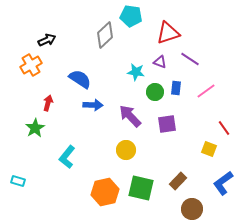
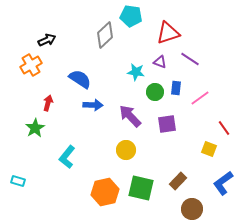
pink line: moved 6 px left, 7 px down
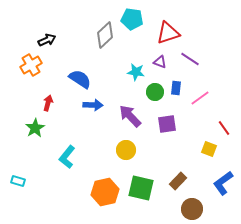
cyan pentagon: moved 1 px right, 3 px down
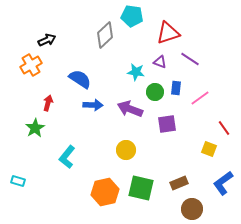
cyan pentagon: moved 3 px up
purple arrow: moved 7 px up; rotated 25 degrees counterclockwise
brown rectangle: moved 1 px right, 2 px down; rotated 24 degrees clockwise
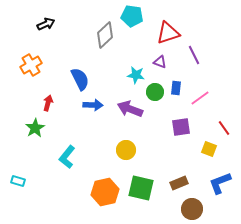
black arrow: moved 1 px left, 16 px up
purple line: moved 4 px right, 4 px up; rotated 30 degrees clockwise
cyan star: moved 3 px down
blue semicircle: rotated 30 degrees clockwise
purple square: moved 14 px right, 3 px down
blue L-shape: moved 3 px left; rotated 15 degrees clockwise
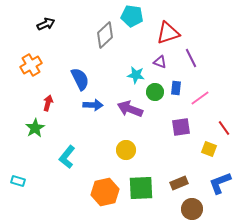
purple line: moved 3 px left, 3 px down
green square: rotated 16 degrees counterclockwise
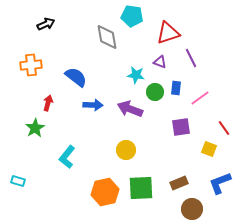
gray diamond: moved 2 px right, 2 px down; rotated 56 degrees counterclockwise
orange cross: rotated 25 degrees clockwise
blue semicircle: moved 4 px left, 2 px up; rotated 25 degrees counterclockwise
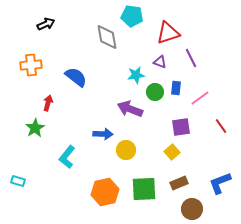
cyan star: rotated 18 degrees counterclockwise
blue arrow: moved 10 px right, 29 px down
red line: moved 3 px left, 2 px up
yellow square: moved 37 px left, 3 px down; rotated 28 degrees clockwise
green square: moved 3 px right, 1 px down
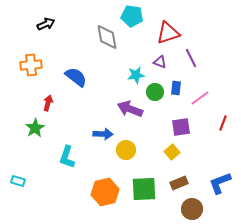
red line: moved 2 px right, 3 px up; rotated 56 degrees clockwise
cyan L-shape: rotated 20 degrees counterclockwise
